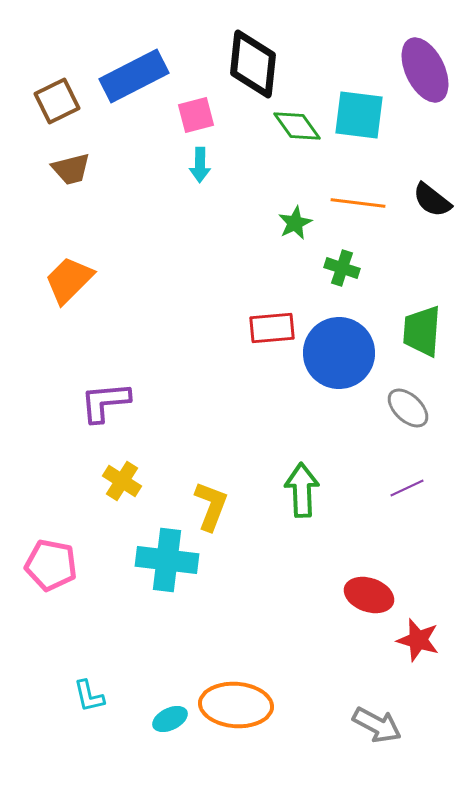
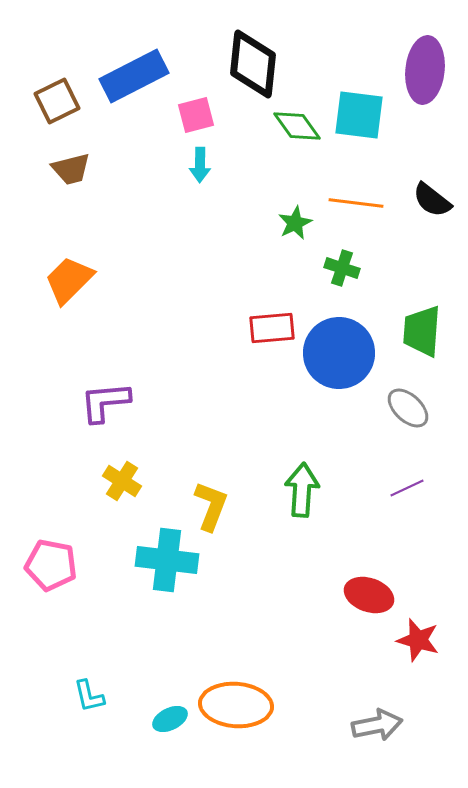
purple ellipse: rotated 32 degrees clockwise
orange line: moved 2 px left
green arrow: rotated 6 degrees clockwise
gray arrow: rotated 39 degrees counterclockwise
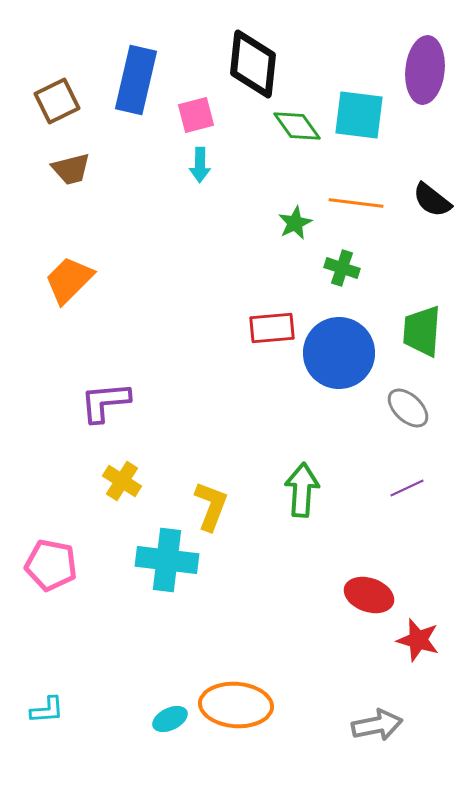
blue rectangle: moved 2 px right, 4 px down; rotated 50 degrees counterclockwise
cyan L-shape: moved 42 px left, 14 px down; rotated 81 degrees counterclockwise
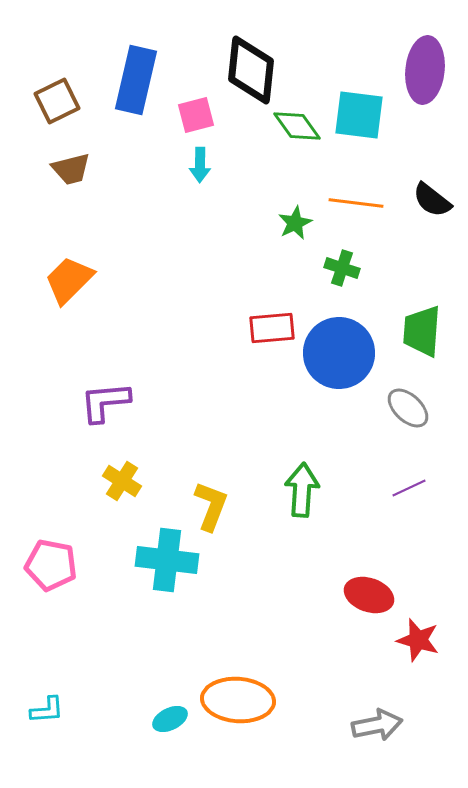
black diamond: moved 2 px left, 6 px down
purple line: moved 2 px right
orange ellipse: moved 2 px right, 5 px up
